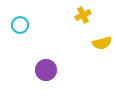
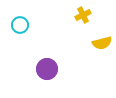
purple circle: moved 1 px right, 1 px up
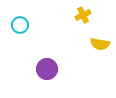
yellow semicircle: moved 2 px left, 1 px down; rotated 24 degrees clockwise
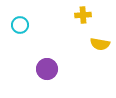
yellow cross: rotated 21 degrees clockwise
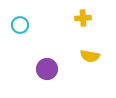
yellow cross: moved 3 px down
yellow semicircle: moved 10 px left, 12 px down
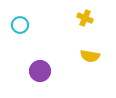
yellow cross: moved 2 px right; rotated 28 degrees clockwise
purple circle: moved 7 px left, 2 px down
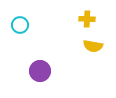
yellow cross: moved 2 px right, 1 px down; rotated 21 degrees counterclockwise
yellow semicircle: moved 3 px right, 10 px up
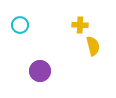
yellow cross: moved 7 px left, 6 px down
yellow semicircle: rotated 114 degrees counterclockwise
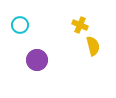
yellow cross: rotated 21 degrees clockwise
purple circle: moved 3 px left, 11 px up
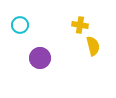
yellow cross: rotated 14 degrees counterclockwise
purple circle: moved 3 px right, 2 px up
